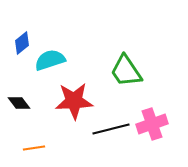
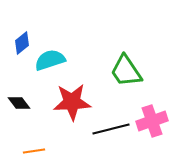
red star: moved 2 px left, 1 px down
pink cross: moved 3 px up
orange line: moved 3 px down
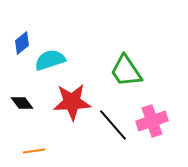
black diamond: moved 3 px right
black line: moved 2 px right, 4 px up; rotated 63 degrees clockwise
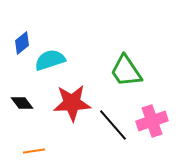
red star: moved 1 px down
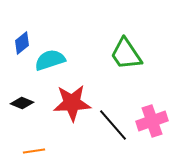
green trapezoid: moved 17 px up
black diamond: rotated 30 degrees counterclockwise
